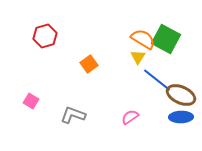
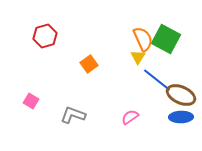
orange semicircle: rotated 35 degrees clockwise
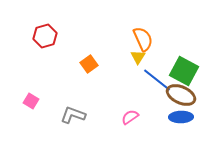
green square: moved 18 px right, 32 px down
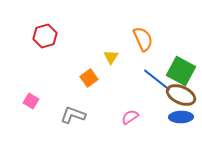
yellow triangle: moved 27 px left
orange square: moved 14 px down
green square: moved 3 px left
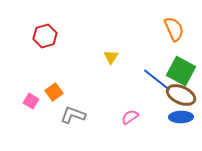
orange semicircle: moved 31 px right, 10 px up
orange square: moved 35 px left, 14 px down
